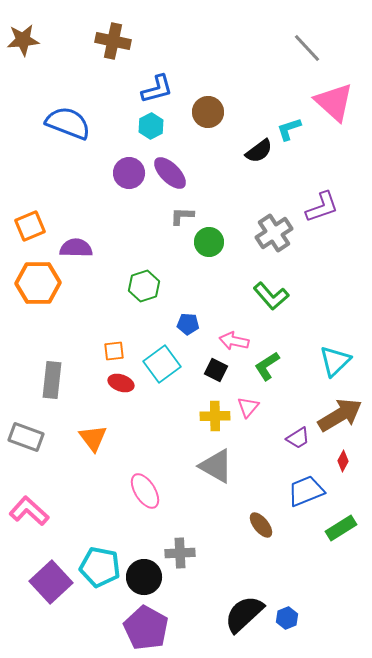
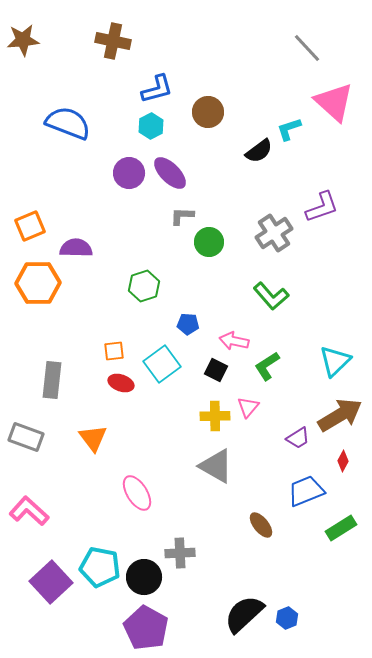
pink ellipse at (145, 491): moved 8 px left, 2 px down
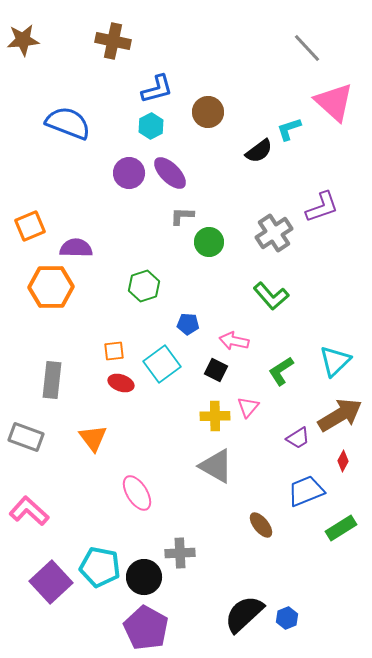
orange hexagon at (38, 283): moved 13 px right, 4 px down
green L-shape at (267, 366): moved 14 px right, 5 px down
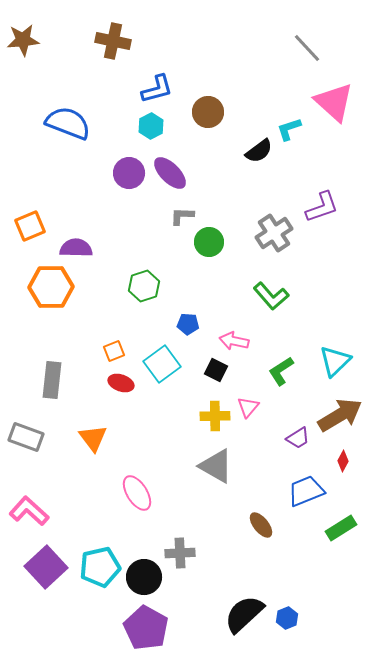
orange square at (114, 351): rotated 15 degrees counterclockwise
cyan pentagon at (100, 567): rotated 24 degrees counterclockwise
purple square at (51, 582): moved 5 px left, 15 px up
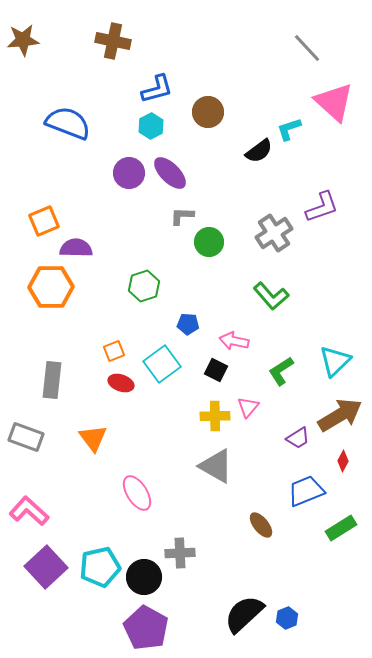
orange square at (30, 226): moved 14 px right, 5 px up
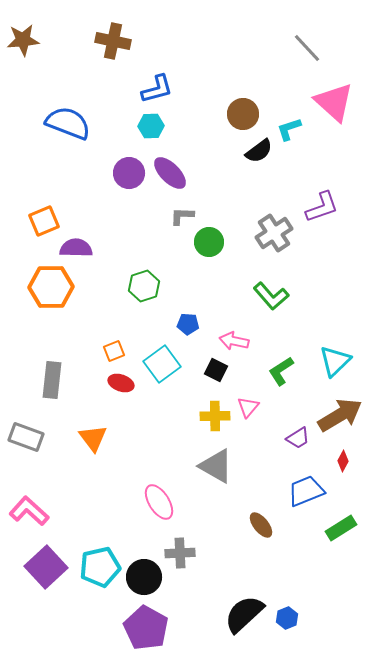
brown circle at (208, 112): moved 35 px right, 2 px down
cyan hexagon at (151, 126): rotated 25 degrees clockwise
pink ellipse at (137, 493): moved 22 px right, 9 px down
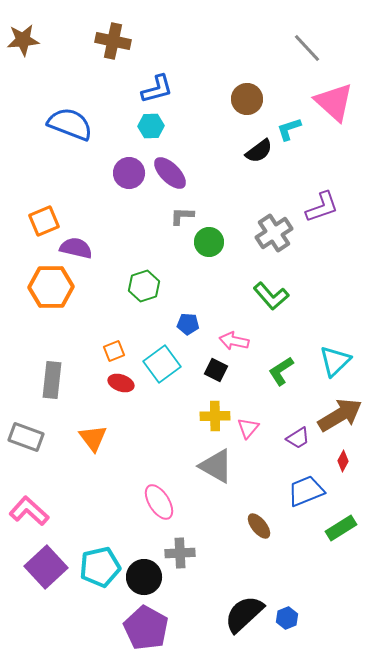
brown circle at (243, 114): moved 4 px right, 15 px up
blue semicircle at (68, 123): moved 2 px right, 1 px down
purple semicircle at (76, 248): rotated 12 degrees clockwise
pink triangle at (248, 407): moved 21 px down
brown ellipse at (261, 525): moved 2 px left, 1 px down
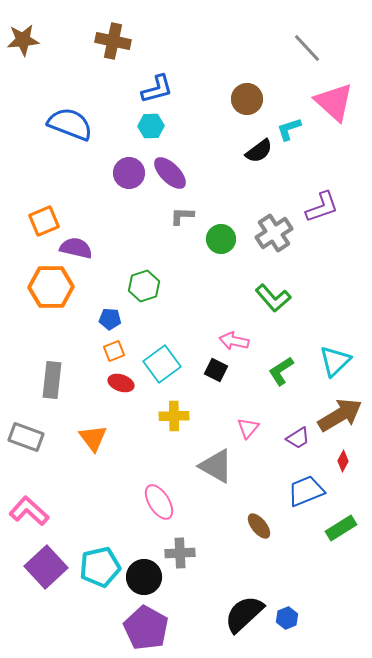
green circle at (209, 242): moved 12 px right, 3 px up
green L-shape at (271, 296): moved 2 px right, 2 px down
blue pentagon at (188, 324): moved 78 px left, 5 px up
yellow cross at (215, 416): moved 41 px left
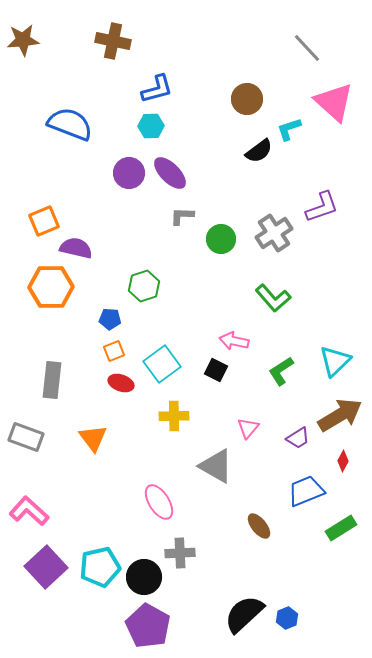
purple pentagon at (146, 628): moved 2 px right, 2 px up
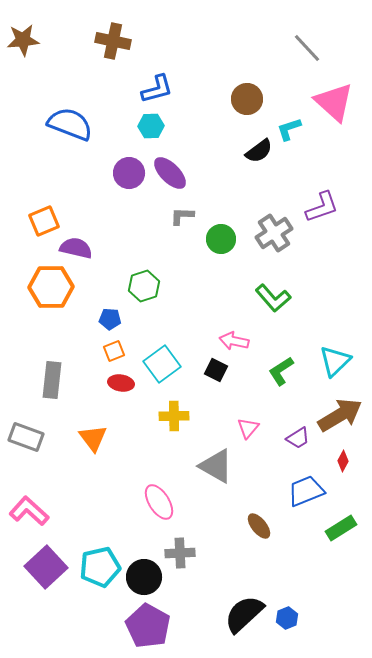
red ellipse at (121, 383): rotated 10 degrees counterclockwise
